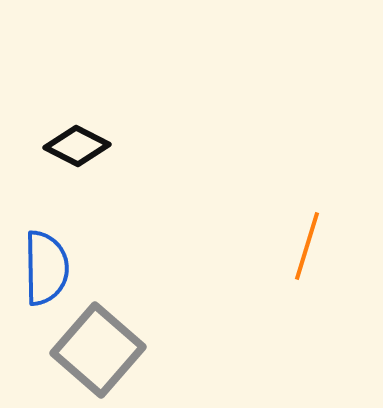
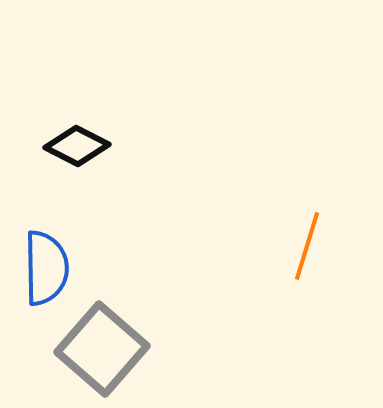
gray square: moved 4 px right, 1 px up
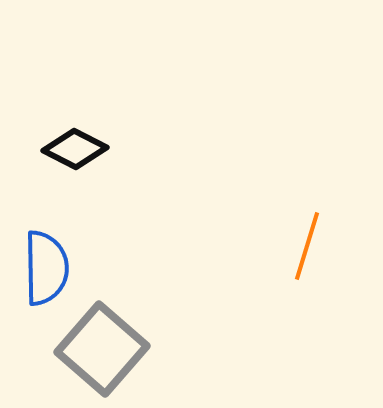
black diamond: moved 2 px left, 3 px down
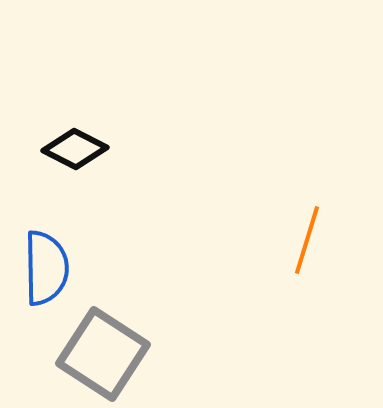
orange line: moved 6 px up
gray square: moved 1 px right, 5 px down; rotated 8 degrees counterclockwise
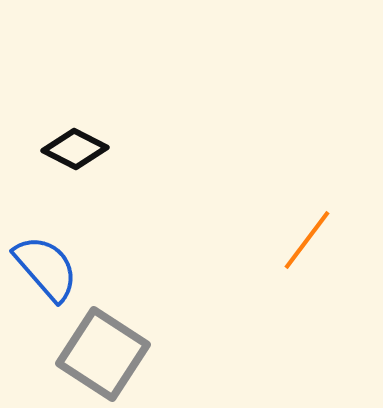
orange line: rotated 20 degrees clockwise
blue semicircle: rotated 40 degrees counterclockwise
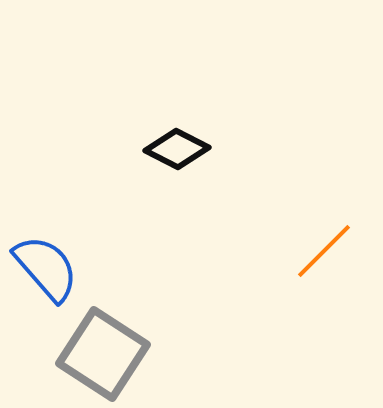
black diamond: moved 102 px right
orange line: moved 17 px right, 11 px down; rotated 8 degrees clockwise
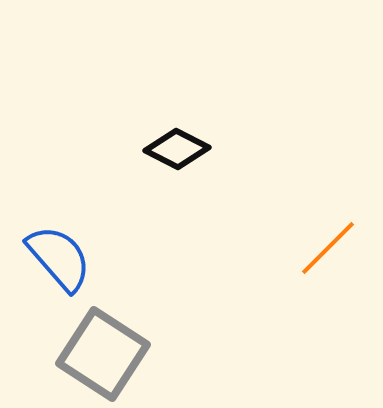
orange line: moved 4 px right, 3 px up
blue semicircle: moved 13 px right, 10 px up
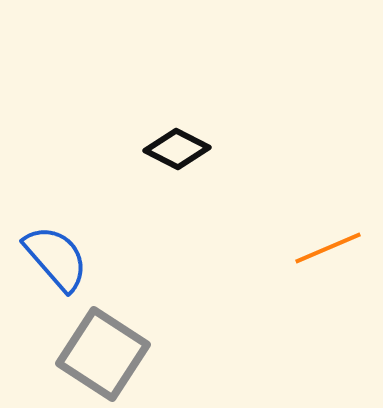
orange line: rotated 22 degrees clockwise
blue semicircle: moved 3 px left
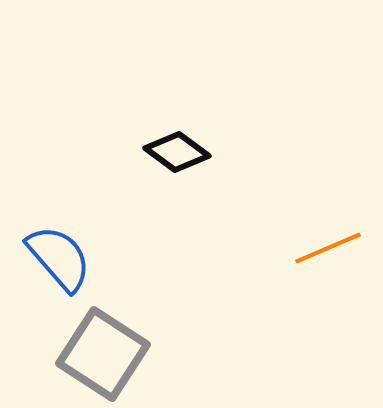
black diamond: moved 3 px down; rotated 10 degrees clockwise
blue semicircle: moved 3 px right
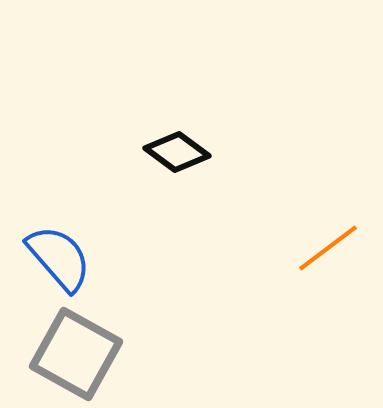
orange line: rotated 14 degrees counterclockwise
gray square: moved 27 px left; rotated 4 degrees counterclockwise
